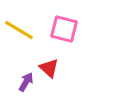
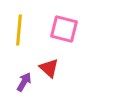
yellow line: rotated 64 degrees clockwise
purple arrow: moved 2 px left
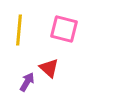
purple arrow: moved 3 px right
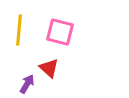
pink square: moved 4 px left, 3 px down
purple arrow: moved 2 px down
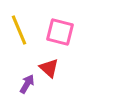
yellow line: rotated 28 degrees counterclockwise
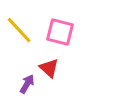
yellow line: rotated 20 degrees counterclockwise
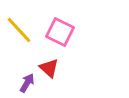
pink square: rotated 12 degrees clockwise
purple arrow: moved 1 px up
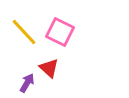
yellow line: moved 5 px right, 2 px down
